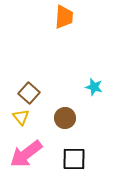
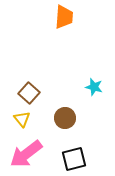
yellow triangle: moved 1 px right, 2 px down
black square: rotated 15 degrees counterclockwise
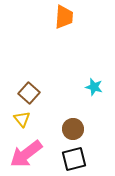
brown circle: moved 8 px right, 11 px down
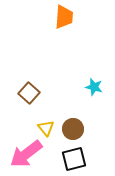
yellow triangle: moved 24 px right, 9 px down
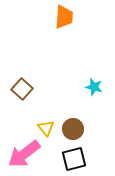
brown square: moved 7 px left, 4 px up
pink arrow: moved 2 px left
